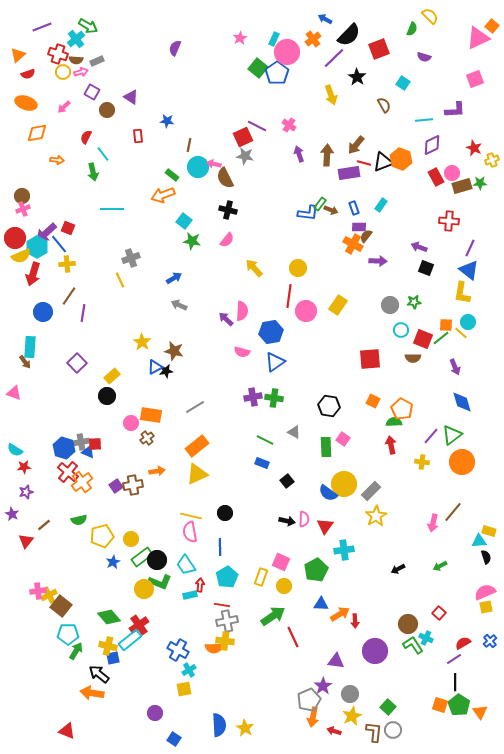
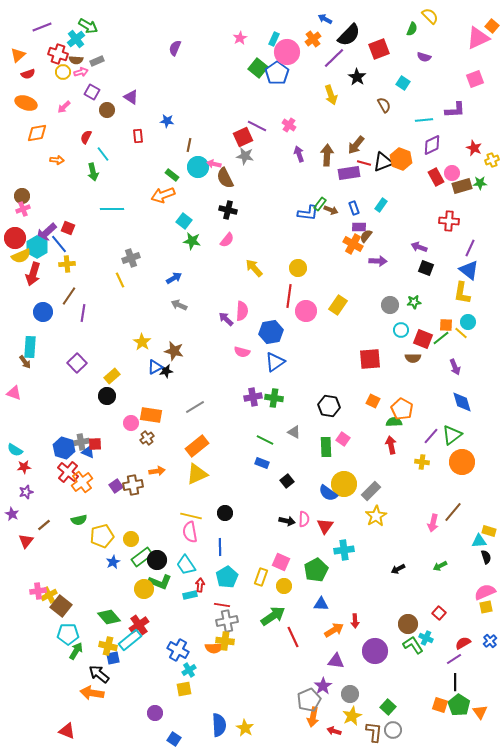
orange arrow at (340, 614): moved 6 px left, 16 px down
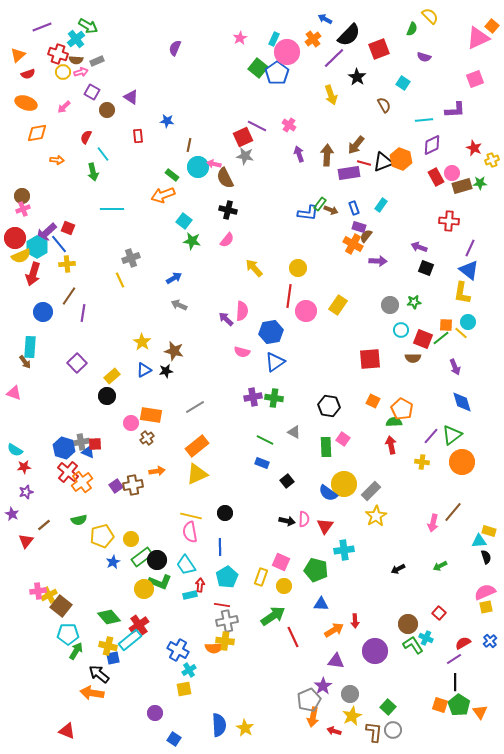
purple rectangle at (359, 227): rotated 16 degrees clockwise
blue triangle at (155, 367): moved 11 px left, 3 px down
green pentagon at (316, 570): rotated 30 degrees counterclockwise
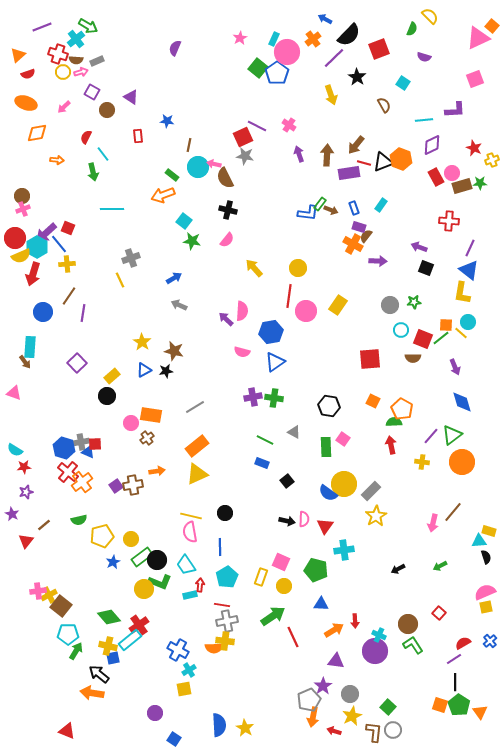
cyan cross at (426, 638): moved 47 px left, 3 px up
